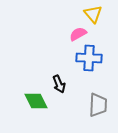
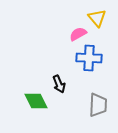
yellow triangle: moved 4 px right, 4 px down
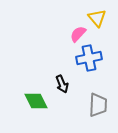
pink semicircle: rotated 18 degrees counterclockwise
blue cross: rotated 15 degrees counterclockwise
black arrow: moved 3 px right
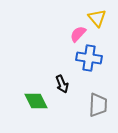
blue cross: rotated 20 degrees clockwise
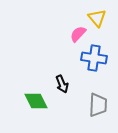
blue cross: moved 5 px right
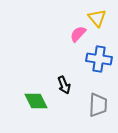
blue cross: moved 5 px right, 1 px down
black arrow: moved 2 px right, 1 px down
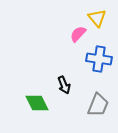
green diamond: moved 1 px right, 2 px down
gray trapezoid: rotated 20 degrees clockwise
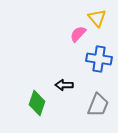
black arrow: rotated 114 degrees clockwise
green diamond: rotated 45 degrees clockwise
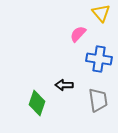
yellow triangle: moved 4 px right, 5 px up
gray trapezoid: moved 5 px up; rotated 30 degrees counterclockwise
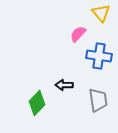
blue cross: moved 3 px up
green diamond: rotated 25 degrees clockwise
